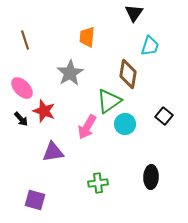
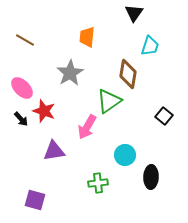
brown line: rotated 42 degrees counterclockwise
cyan circle: moved 31 px down
purple triangle: moved 1 px right, 1 px up
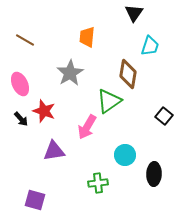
pink ellipse: moved 2 px left, 4 px up; rotated 20 degrees clockwise
black ellipse: moved 3 px right, 3 px up
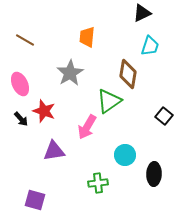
black triangle: moved 8 px right; rotated 30 degrees clockwise
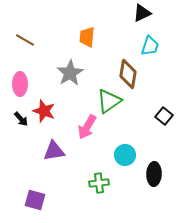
pink ellipse: rotated 25 degrees clockwise
green cross: moved 1 px right
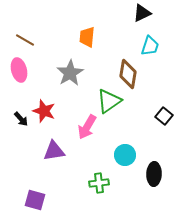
pink ellipse: moved 1 px left, 14 px up; rotated 15 degrees counterclockwise
